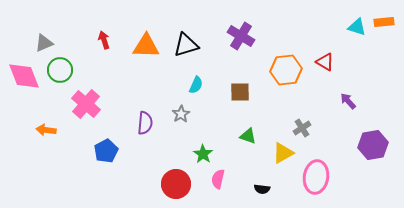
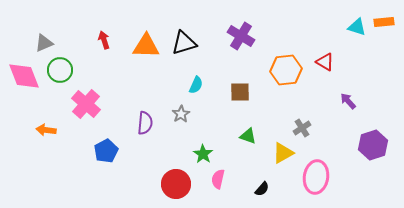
black triangle: moved 2 px left, 2 px up
purple hexagon: rotated 8 degrees counterclockwise
black semicircle: rotated 56 degrees counterclockwise
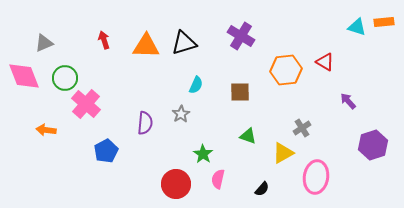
green circle: moved 5 px right, 8 px down
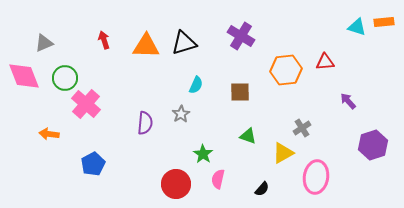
red triangle: rotated 36 degrees counterclockwise
orange arrow: moved 3 px right, 4 px down
blue pentagon: moved 13 px left, 13 px down
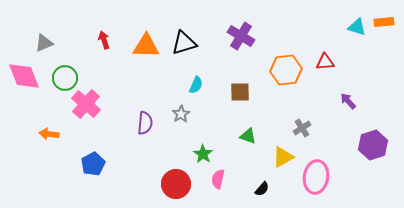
yellow triangle: moved 4 px down
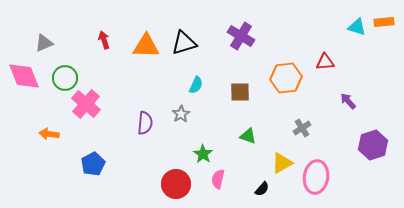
orange hexagon: moved 8 px down
yellow triangle: moved 1 px left, 6 px down
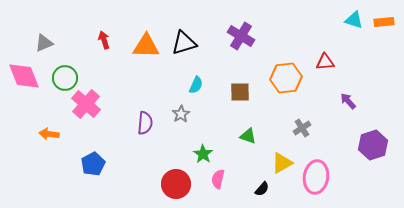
cyan triangle: moved 3 px left, 7 px up
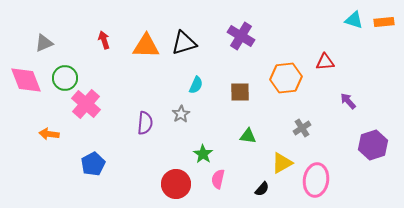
pink diamond: moved 2 px right, 4 px down
green triangle: rotated 12 degrees counterclockwise
pink ellipse: moved 3 px down
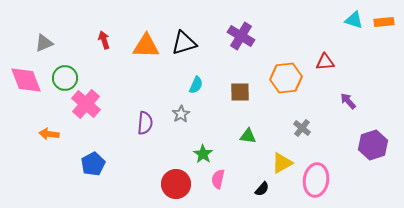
gray cross: rotated 18 degrees counterclockwise
